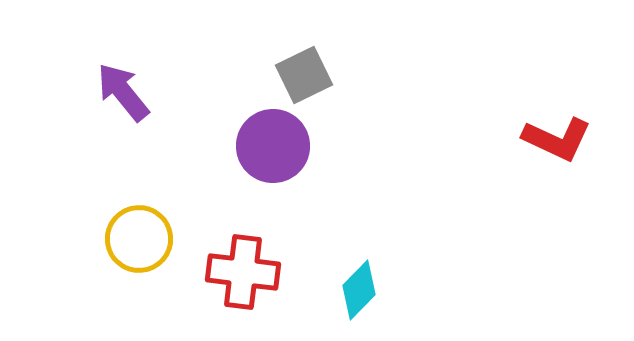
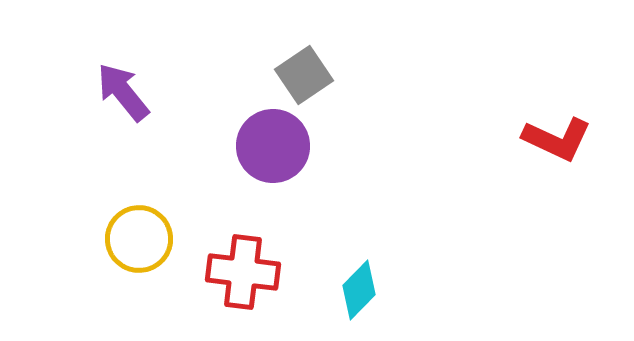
gray square: rotated 8 degrees counterclockwise
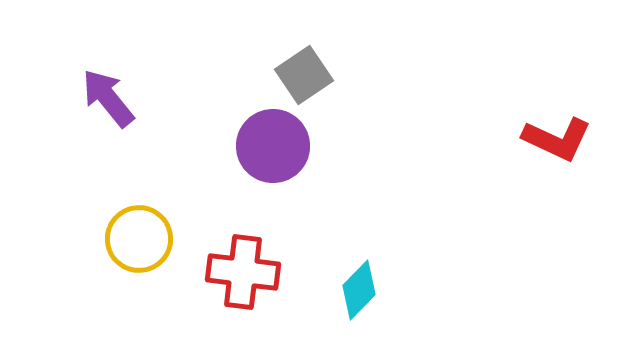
purple arrow: moved 15 px left, 6 px down
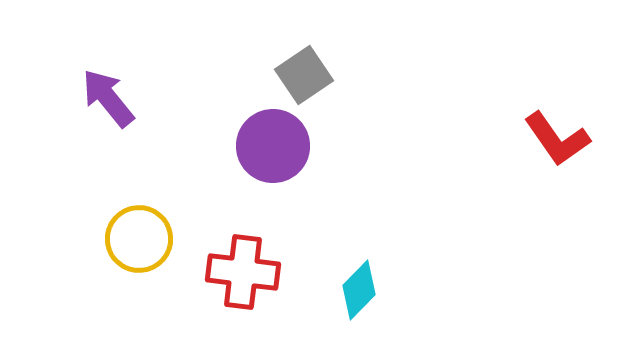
red L-shape: rotated 30 degrees clockwise
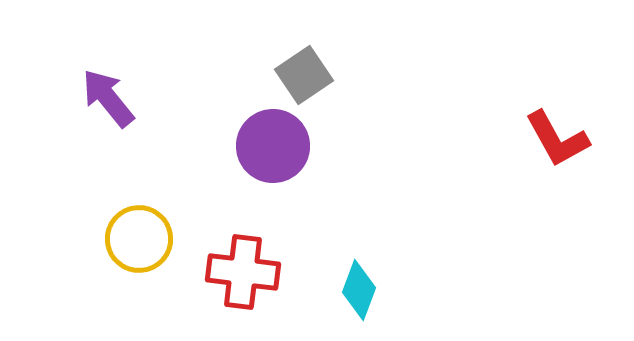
red L-shape: rotated 6 degrees clockwise
cyan diamond: rotated 24 degrees counterclockwise
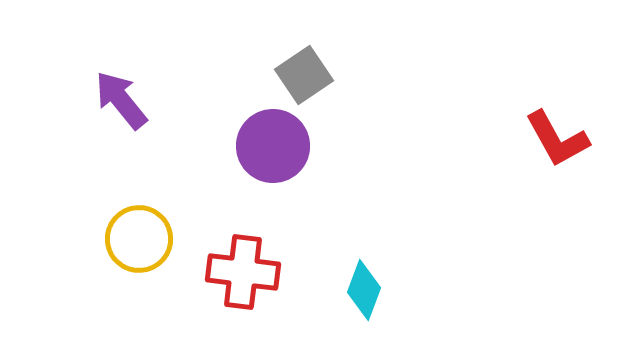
purple arrow: moved 13 px right, 2 px down
cyan diamond: moved 5 px right
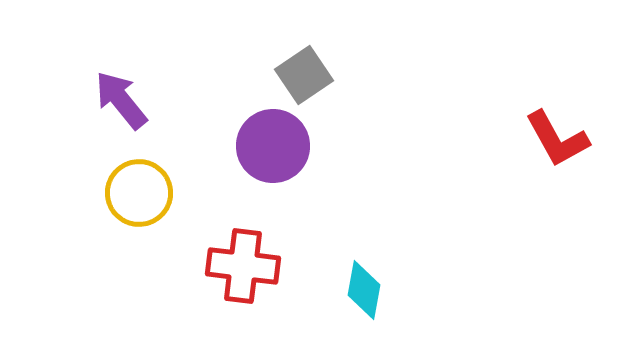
yellow circle: moved 46 px up
red cross: moved 6 px up
cyan diamond: rotated 10 degrees counterclockwise
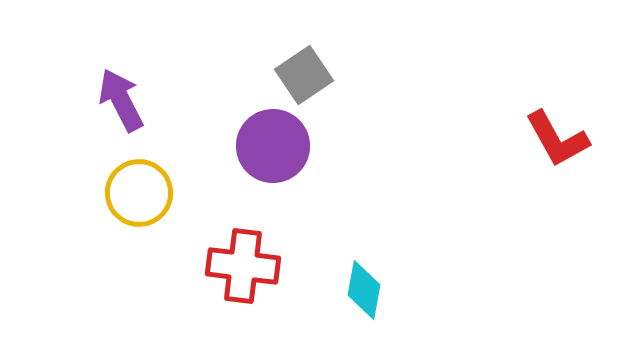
purple arrow: rotated 12 degrees clockwise
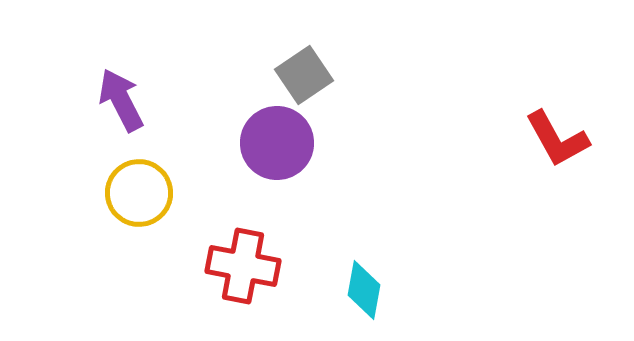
purple circle: moved 4 px right, 3 px up
red cross: rotated 4 degrees clockwise
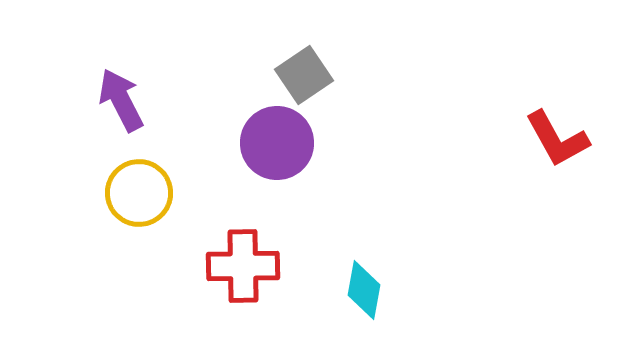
red cross: rotated 12 degrees counterclockwise
